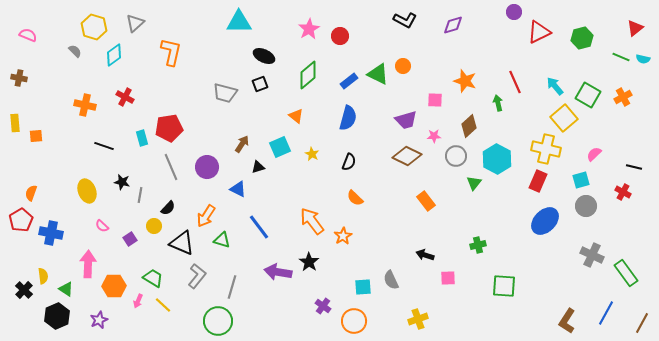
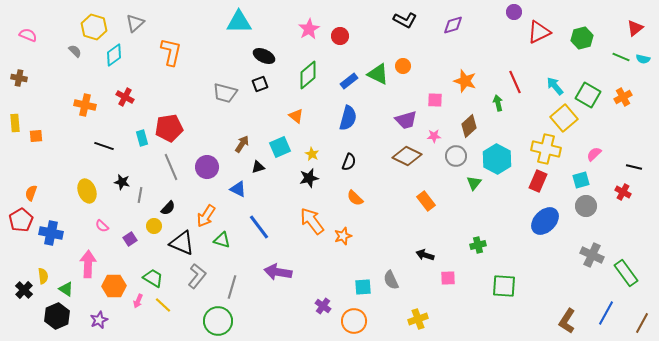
orange star at (343, 236): rotated 12 degrees clockwise
black star at (309, 262): moved 84 px up; rotated 24 degrees clockwise
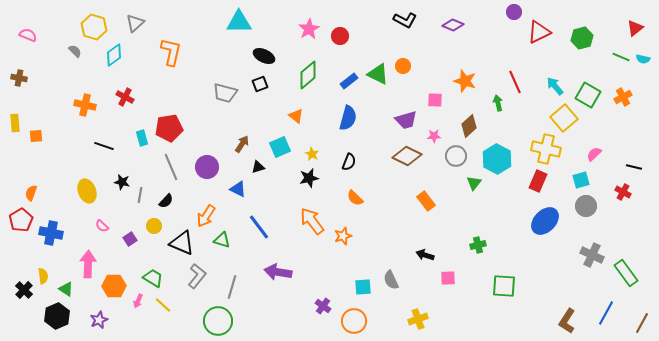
purple diamond at (453, 25): rotated 40 degrees clockwise
black semicircle at (168, 208): moved 2 px left, 7 px up
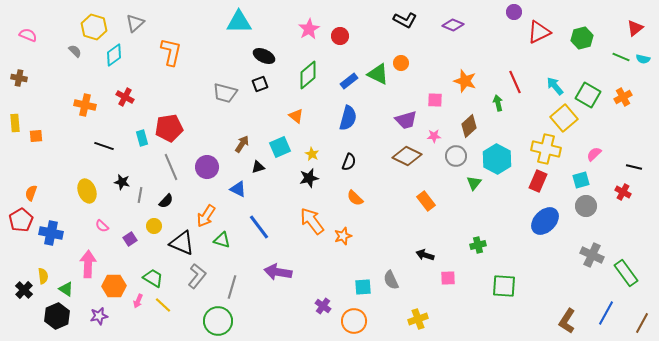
orange circle at (403, 66): moved 2 px left, 3 px up
purple star at (99, 320): moved 4 px up; rotated 12 degrees clockwise
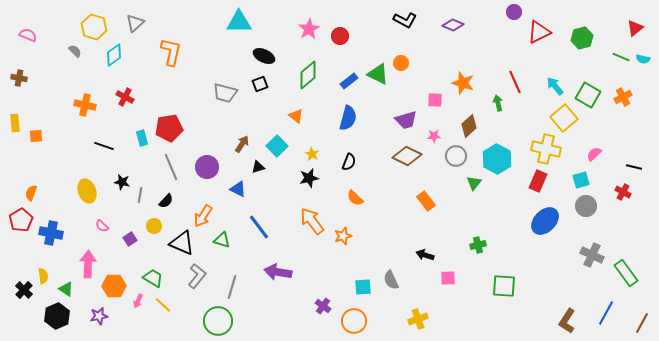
orange star at (465, 81): moved 2 px left, 2 px down
cyan square at (280, 147): moved 3 px left, 1 px up; rotated 20 degrees counterclockwise
orange arrow at (206, 216): moved 3 px left
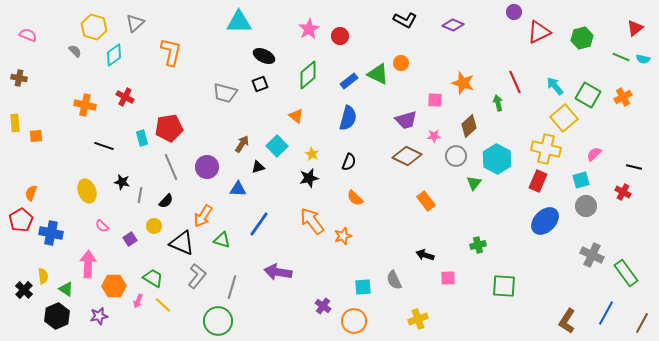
blue triangle at (238, 189): rotated 24 degrees counterclockwise
blue line at (259, 227): moved 3 px up; rotated 72 degrees clockwise
gray semicircle at (391, 280): moved 3 px right
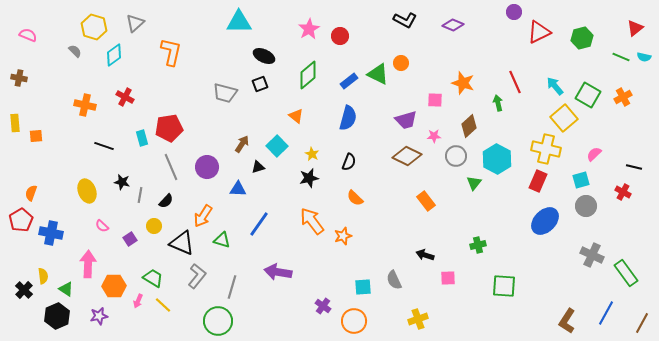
cyan semicircle at (643, 59): moved 1 px right, 2 px up
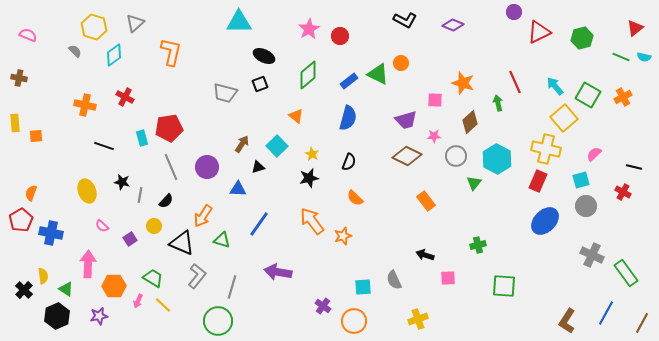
brown diamond at (469, 126): moved 1 px right, 4 px up
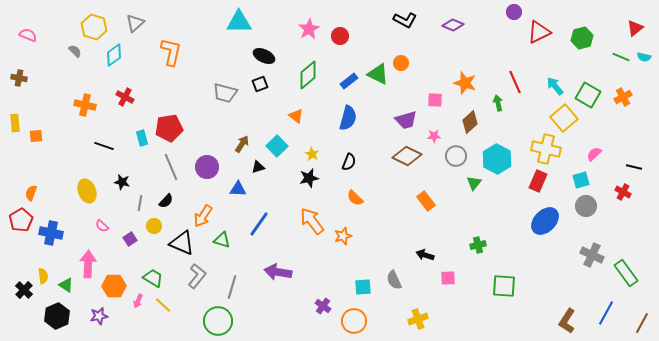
orange star at (463, 83): moved 2 px right
gray line at (140, 195): moved 8 px down
green triangle at (66, 289): moved 4 px up
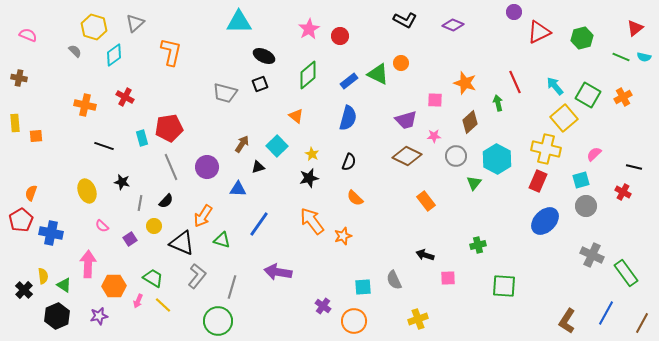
green triangle at (66, 285): moved 2 px left
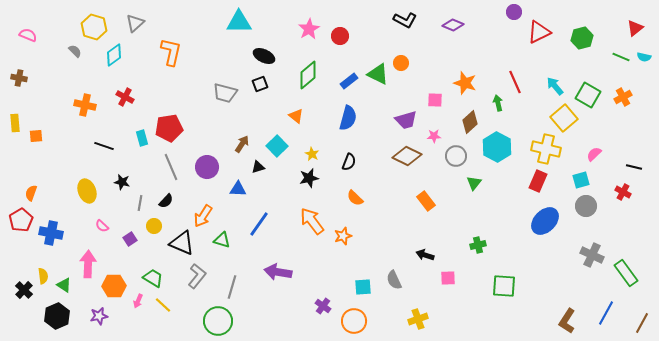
cyan hexagon at (497, 159): moved 12 px up
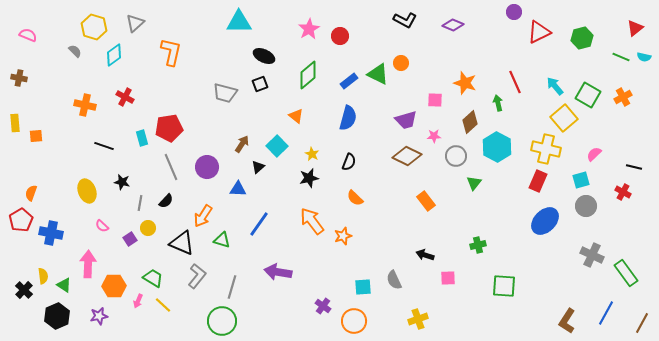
black triangle at (258, 167): rotated 24 degrees counterclockwise
yellow circle at (154, 226): moved 6 px left, 2 px down
green circle at (218, 321): moved 4 px right
